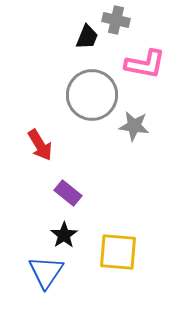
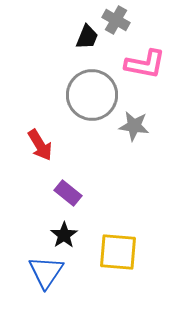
gray cross: rotated 16 degrees clockwise
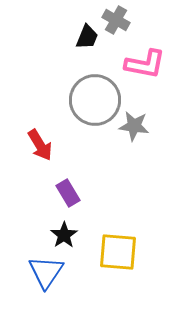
gray circle: moved 3 px right, 5 px down
purple rectangle: rotated 20 degrees clockwise
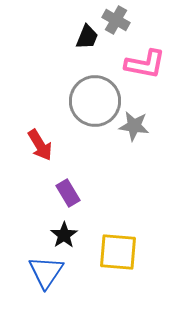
gray circle: moved 1 px down
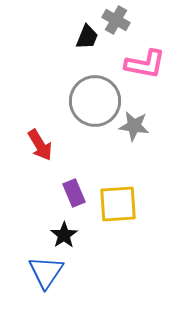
purple rectangle: moved 6 px right; rotated 8 degrees clockwise
yellow square: moved 48 px up; rotated 9 degrees counterclockwise
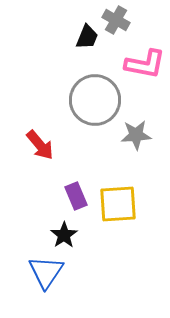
gray circle: moved 1 px up
gray star: moved 2 px right, 9 px down; rotated 12 degrees counterclockwise
red arrow: rotated 8 degrees counterclockwise
purple rectangle: moved 2 px right, 3 px down
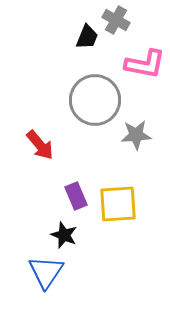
black star: rotated 16 degrees counterclockwise
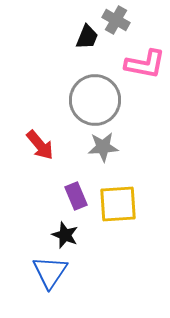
gray star: moved 33 px left, 12 px down
black star: moved 1 px right
blue triangle: moved 4 px right
